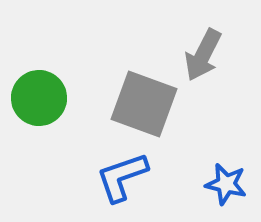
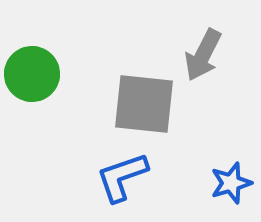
green circle: moved 7 px left, 24 px up
gray square: rotated 14 degrees counterclockwise
blue star: moved 5 px right, 1 px up; rotated 30 degrees counterclockwise
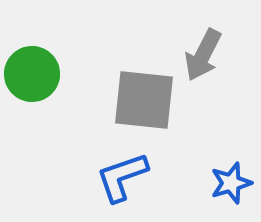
gray square: moved 4 px up
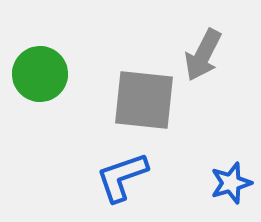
green circle: moved 8 px right
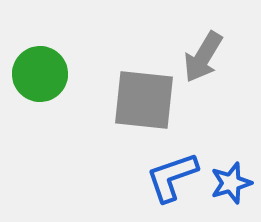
gray arrow: moved 2 px down; rotated 4 degrees clockwise
blue L-shape: moved 50 px right
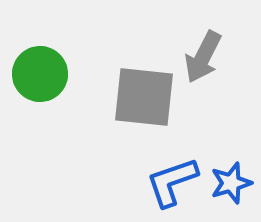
gray arrow: rotated 4 degrees counterclockwise
gray square: moved 3 px up
blue L-shape: moved 5 px down
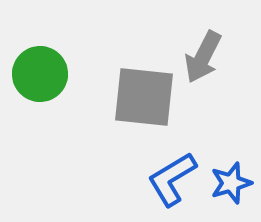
blue L-shape: moved 3 px up; rotated 12 degrees counterclockwise
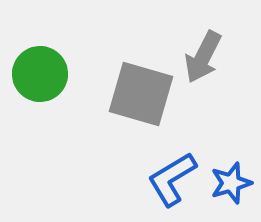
gray square: moved 3 px left, 3 px up; rotated 10 degrees clockwise
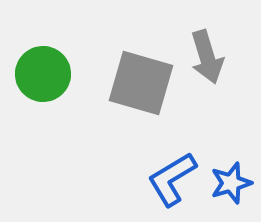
gray arrow: moved 4 px right; rotated 44 degrees counterclockwise
green circle: moved 3 px right
gray square: moved 11 px up
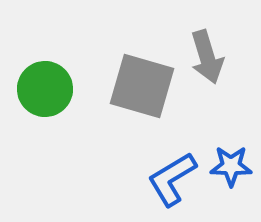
green circle: moved 2 px right, 15 px down
gray square: moved 1 px right, 3 px down
blue star: moved 17 px up; rotated 18 degrees clockwise
